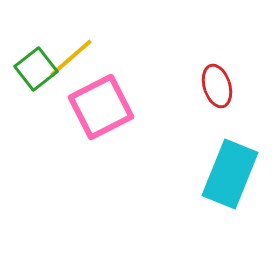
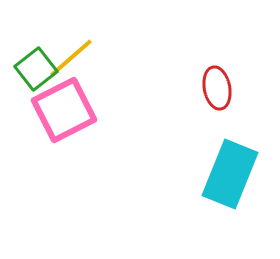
red ellipse: moved 2 px down; rotated 6 degrees clockwise
pink square: moved 37 px left, 3 px down
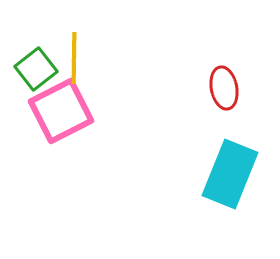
yellow line: moved 3 px right; rotated 48 degrees counterclockwise
red ellipse: moved 7 px right
pink square: moved 3 px left, 1 px down
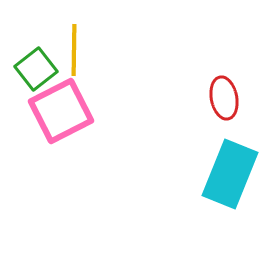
yellow line: moved 8 px up
red ellipse: moved 10 px down
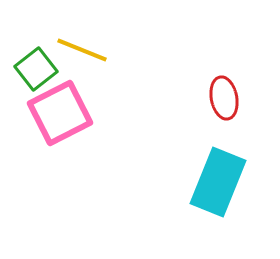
yellow line: moved 8 px right; rotated 69 degrees counterclockwise
pink square: moved 1 px left, 2 px down
cyan rectangle: moved 12 px left, 8 px down
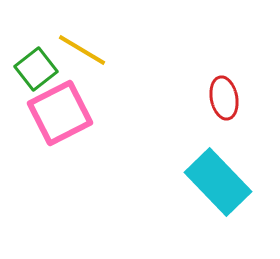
yellow line: rotated 9 degrees clockwise
cyan rectangle: rotated 66 degrees counterclockwise
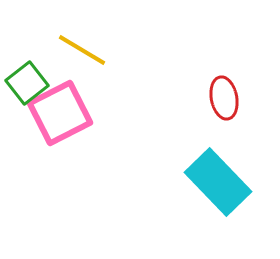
green square: moved 9 px left, 14 px down
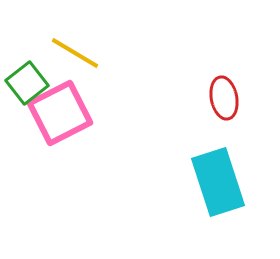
yellow line: moved 7 px left, 3 px down
cyan rectangle: rotated 26 degrees clockwise
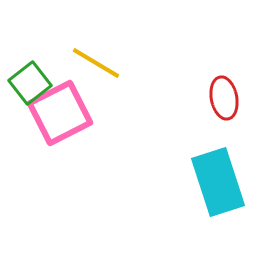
yellow line: moved 21 px right, 10 px down
green square: moved 3 px right
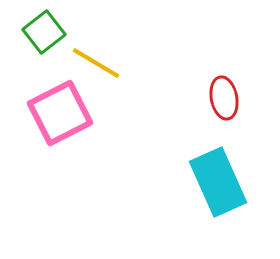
green square: moved 14 px right, 51 px up
cyan rectangle: rotated 6 degrees counterclockwise
